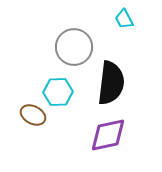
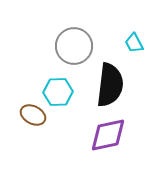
cyan trapezoid: moved 10 px right, 24 px down
gray circle: moved 1 px up
black semicircle: moved 1 px left, 2 px down
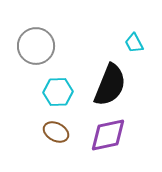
gray circle: moved 38 px left
black semicircle: rotated 15 degrees clockwise
brown ellipse: moved 23 px right, 17 px down
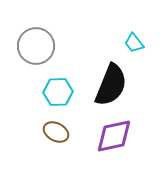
cyan trapezoid: rotated 10 degrees counterclockwise
black semicircle: moved 1 px right
purple diamond: moved 6 px right, 1 px down
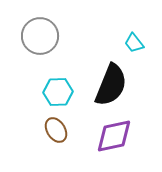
gray circle: moved 4 px right, 10 px up
brown ellipse: moved 2 px up; rotated 30 degrees clockwise
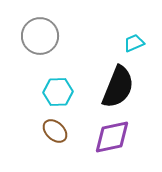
cyan trapezoid: rotated 105 degrees clockwise
black semicircle: moved 7 px right, 2 px down
brown ellipse: moved 1 px left, 1 px down; rotated 15 degrees counterclockwise
purple diamond: moved 2 px left, 1 px down
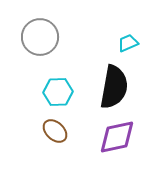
gray circle: moved 1 px down
cyan trapezoid: moved 6 px left
black semicircle: moved 4 px left; rotated 12 degrees counterclockwise
purple diamond: moved 5 px right
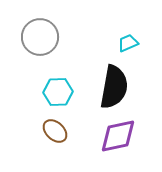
purple diamond: moved 1 px right, 1 px up
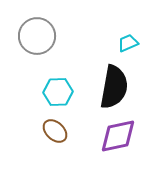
gray circle: moved 3 px left, 1 px up
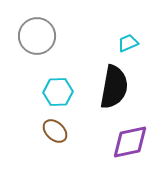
purple diamond: moved 12 px right, 6 px down
